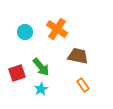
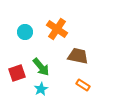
orange rectangle: rotated 24 degrees counterclockwise
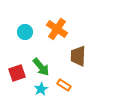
brown trapezoid: rotated 100 degrees counterclockwise
orange rectangle: moved 19 px left
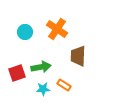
green arrow: rotated 60 degrees counterclockwise
cyan star: moved 2 px right; rotated 24 degrees clockwise
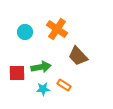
brown trapezoid: rotated 45 degrees counterclockwise
red square: rotated 18 degrees clockwise
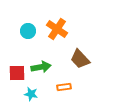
cyan circle: moved 3 px right, 1 px up
brown trapezoid: moved 2 px right, 3 px down
orange rectangle: moved 2 px down; rotated 40 degrees counterclockwise
cyan star: moved 12 px left, 5 px down; rotated 16 degrees clockwise
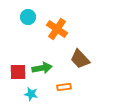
cyan circle: moved 14 px up
green arrow: moved 1 px right, 1 px down
red square: moved 1 px right, 1 px up
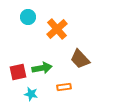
orange cross: rotated 15 degrees clockwise
red square: rotated 12 degrees counterclockwise
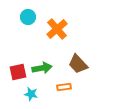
brown trapezoid: moved 2 px left, 5 px down
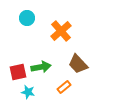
cyan circle: moved 1 px left, 1 px down
orange cross: moved 4 px right, 2 px down
green arrow: moved 1 px left, 1 px up
orange rectangle: rotated 32 degrees counterclockwise
cyan star: moved 3 px left, 2 px up
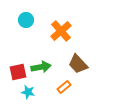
cyan circle: moved 1 px left, 2 px down
